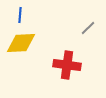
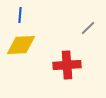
yellow diamond: moved 2 px down
red cross: rotated 12 degrees counterclockwise
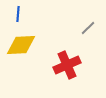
blue line: moved 2 px left, 1 px up
red cross: rotated 20 degrees counterclockwise
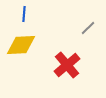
blue line: moved 6 px right
red cross: rotated 16 degrees counterclockwise
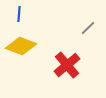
blue line: moved 5 px left
yellow diamond: moved 1 px down; rotated 24 degrees clockwise
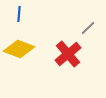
yellow diamond: moved 2 px left, 3 px down
red cross: moved 1 px right, 11 px up
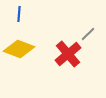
gray line: moved 6 px down
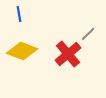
blue line: rotated 14 degrees counterclockwise
yellow diamond: moved 3 px right, 2 px down
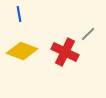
red cross: moved 3 px left, 2 px up; rotated 24 degrees counterclockwise
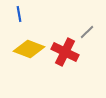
gray line: moved 1 px left, 2 px up
yellow diamond: moved 7 px right, 2 px up
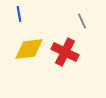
gray line: moved 5 px left, 11 px up; rotated 70 degrees counterclockwise
yellow diamond: rotated 28 degrees counterclockwise
